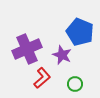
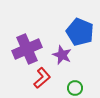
green circle: moved 4 px down
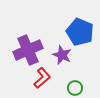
purple cross: moved 1 px right, 1 px down
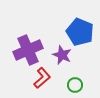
green circle: moved 3 px up
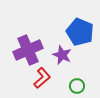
green circle: moved 2 px right, 1 px down
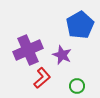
blue pentagon: moved 7 px up; rotated 20 degrees clockwise
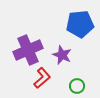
blue pentagon: moved 1 px up; rotated 24 degrees clockwise
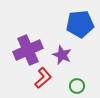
red L-shape: moved 1 px right
